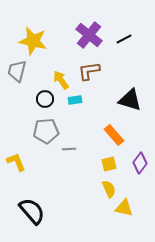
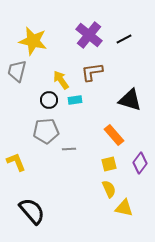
brown L-shape: moved 3 px right, 1 px down
black circle: moved 4 px right, 1 px down
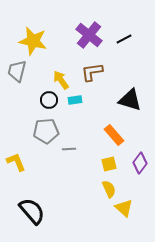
yellow triangle: rotated 30 degrees clockwise
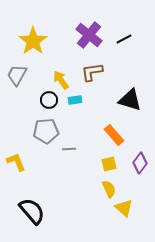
yellow star: rotated 24 degrees clockwise
gray trapezoid: moved 4 px down; rotated 15 degrees clockwise
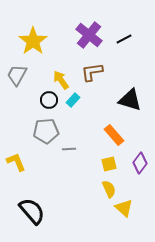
cyan rectangle: moved 2 px left; rotated 40 degrees counterclockwise
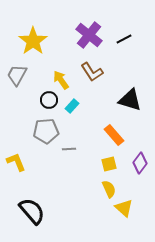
brown L-shape: rotated 115 degrees counterclockwise
cyan rectangle: moved 1 px left, 6 px down
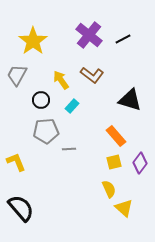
black line: moved 1 px left
brown L-shape: moved 3 px down; rotated 20 degrees counterclockwise
black circle: moved 8 px left
orange rectangle: moved 2 px right, 1 px down
yellow square: moved 5 px right, 2 px up
black semicircle: moved 11 px left, 3 px up
